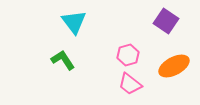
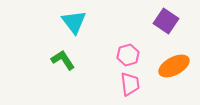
pink trapezoid: rotated 135 degrees counterclockwise
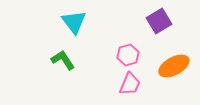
purple square: moved 7 px left; rotated 25 degrees clockwise
pink trapezoid: rotated 30 degrees clockwise
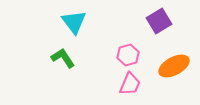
green L-shape: moved 2 px up
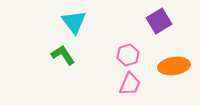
green L-shape: moved 3 px up
orange ellipse: rotated 20 degrees clockwise
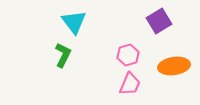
green L-shape: rotated 60 degrees clockwise
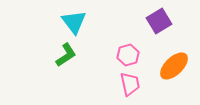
green L-shape: moved 3 px right; rotated 30 degrees clockwise
orange ellipse: rotated 36 degrees counterclockwise
pink trapezoid: rotated 35 degrees counterclockwise
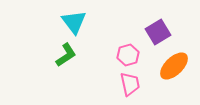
purple square: moved 1 px left, 11 px down
